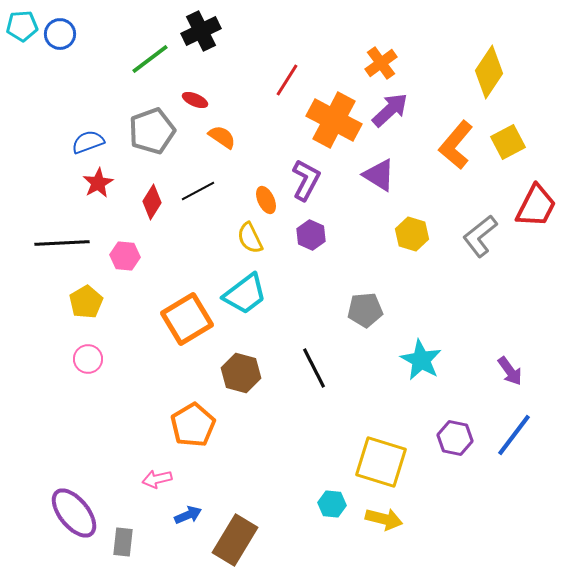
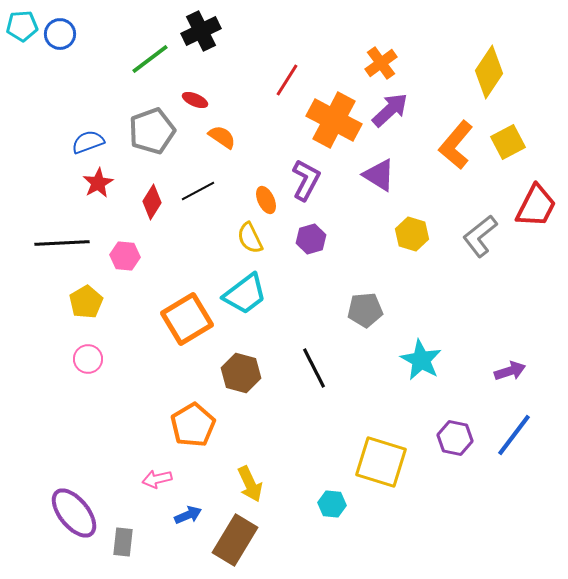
purple hexagon at (311, 235): moved 4 px down; rotated 20 degrees clockwise
purple arrow at (510, 371): rotated 72 degrees counterclockwise
yellow arrow at (384, 519): moved 134 px left, 35 px up; rotated 51 degrees clockwise
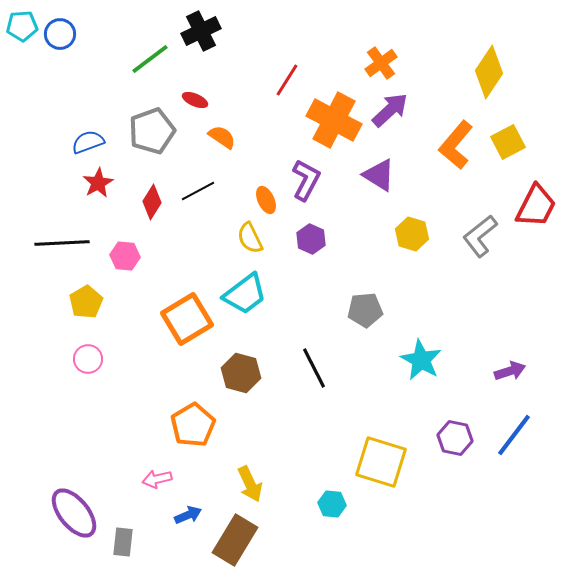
purple hexagon at (311, 239): rotated 20 degrees counterclockwise
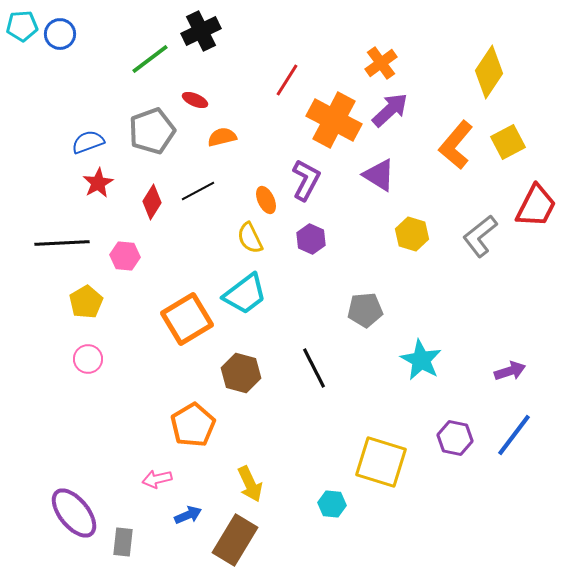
orange semicircle at (222, 137): rotated 48 degrees counterclockwise
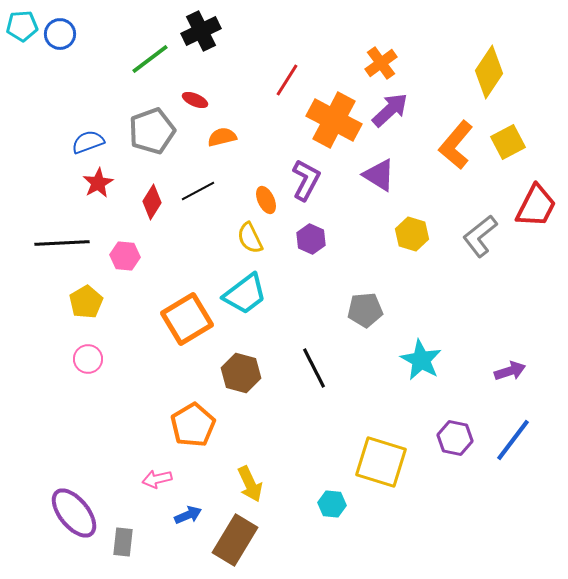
blue line at (514, 435): moved 1 px left, 5 px down
